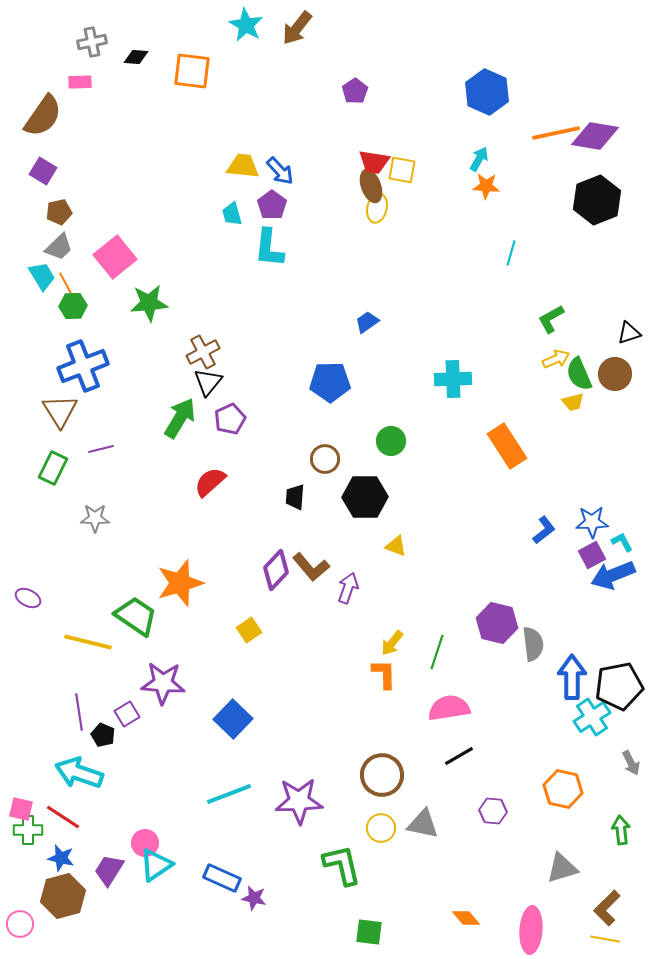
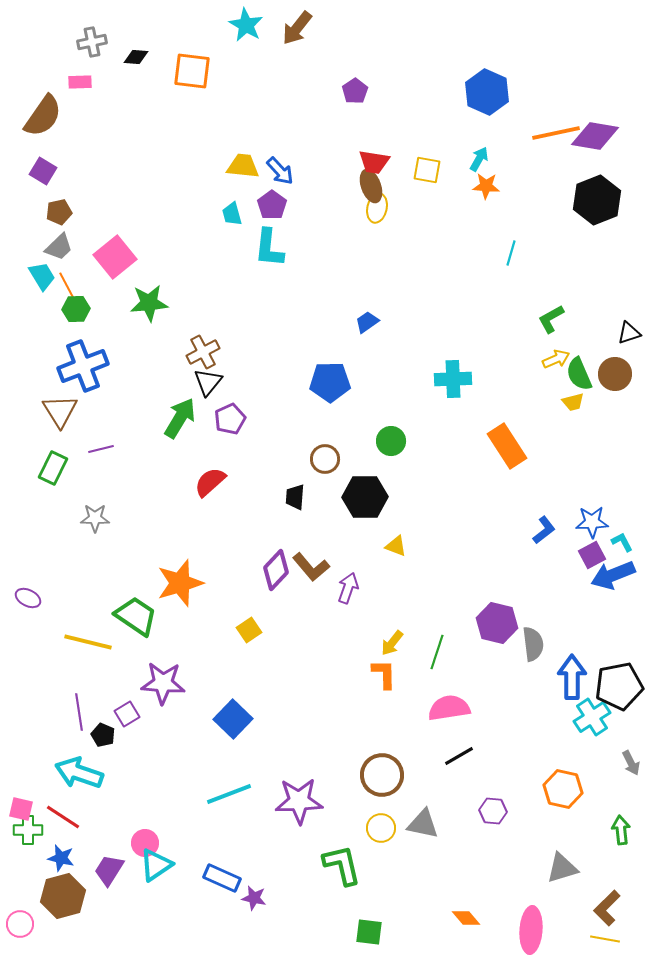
yellow square at (402, 170): moved 25 px right
green hexagon at (73, 306): moved 3 px right, 3 px down
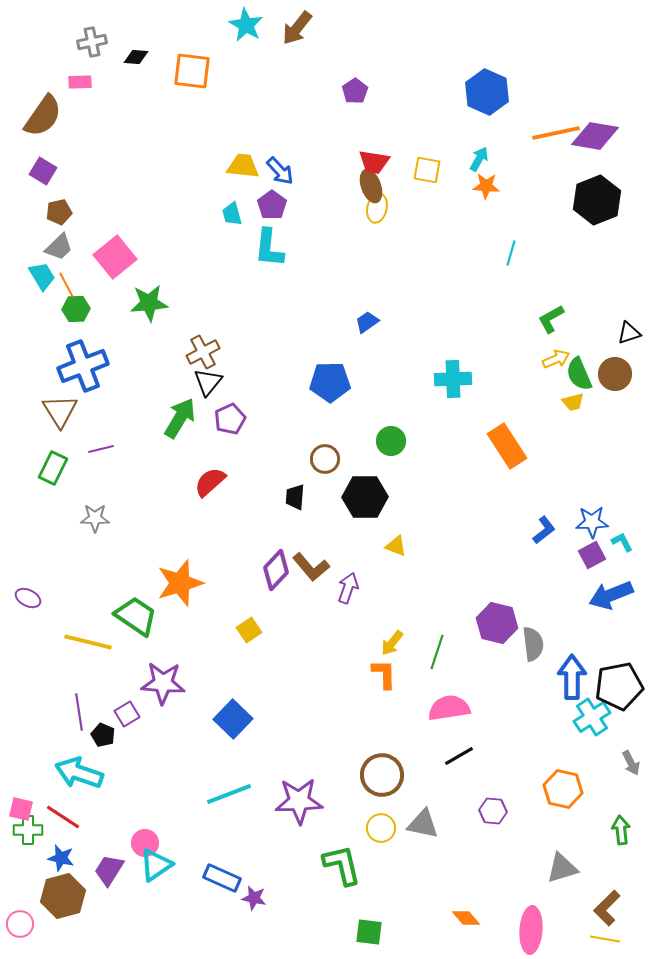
blue arrow at (613, 575): moved 2 px left, 20 px down
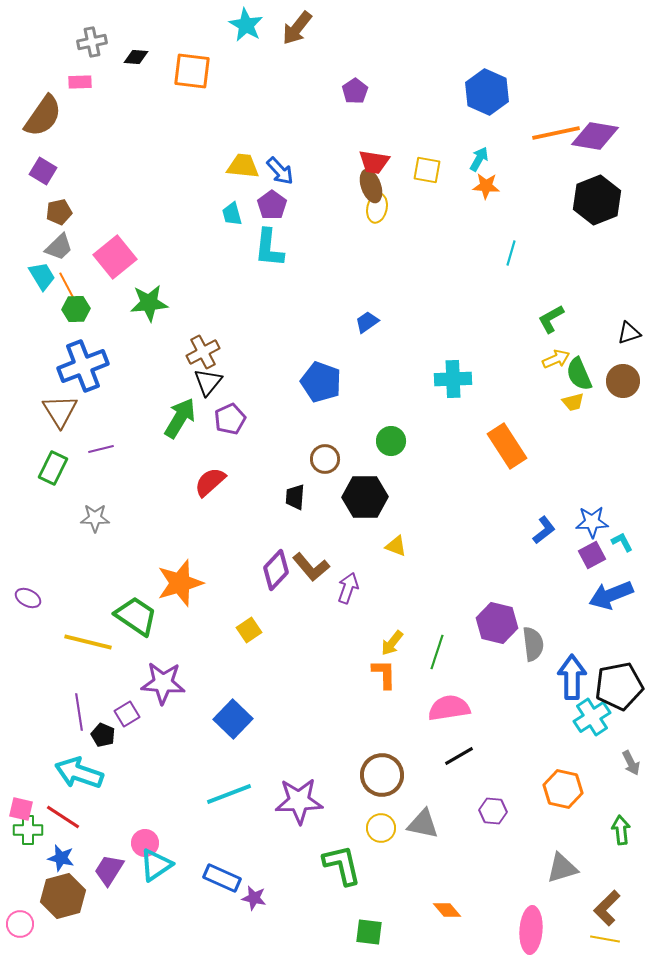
brown circle at (615, 374): moved 8 px right, 7 px down
blue pentagon at (330, 382): moved 9 px left; rotated 21 degrees clockwise
orange diamond at (466, 918): moved 19 px left, 8 px up
